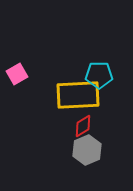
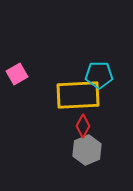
red diamond: rotated 30 degrees counterclockwise
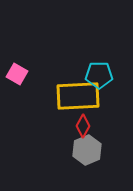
pink square: rotated 30 degrees counterclockwise
yellow rectangle: moved 1 px down
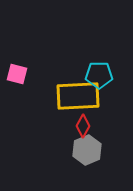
pink square: rotated 15 degrees counterclockwise
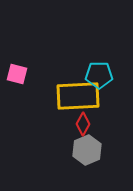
red diamond: moved 2 px up
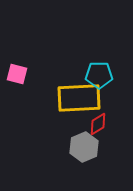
yellow rectangle: moved 1 px right, 2 px down
red diamond: moved 15 px right; rotated 30 degrees clockwise
gray hexagon: moved 3 px left, 3 px up
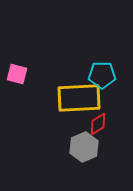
cyan pentagon: moved 3 px right
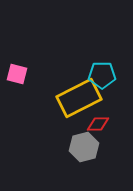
yellow rectangle: rotated 24 degrees counterclockwise
red diamond: rotated 30 degrees clockwise
gray hexagon: rotated 8 degrees clockwise
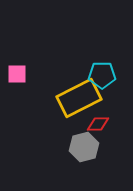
pink square: rotated 15 degrees counterclockwise
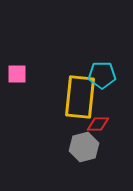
yellow rectangle: moved 1 px right, 1 px up; rotated 57 degrees counterclockwise
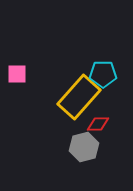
cyan pentagon: moved 1 px right, 1 px up
yellow rectangle: moved 1 px left; rotated 36 degrees clockwise
